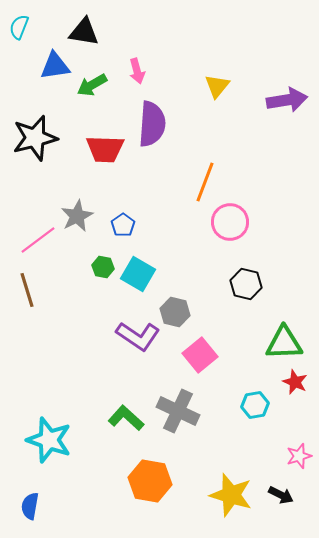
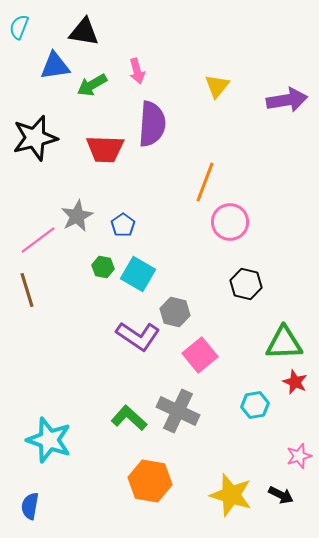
green L-shape: moved 3 px right
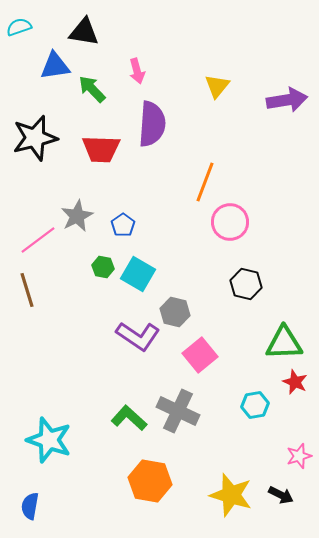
cyan semicircle: rotated 50 degrees clockwise
green arrow: moved 4 px down; rotated 76 degrees clockwise
red trapezoid: moved 4 px left
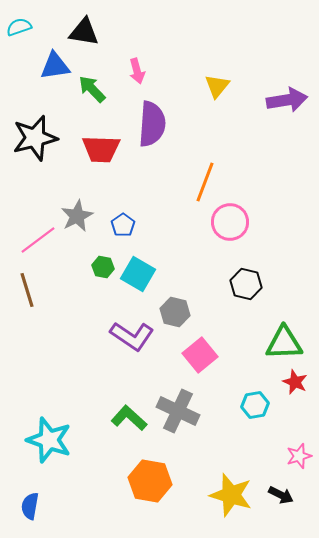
purple L-shape: moved 6 px left
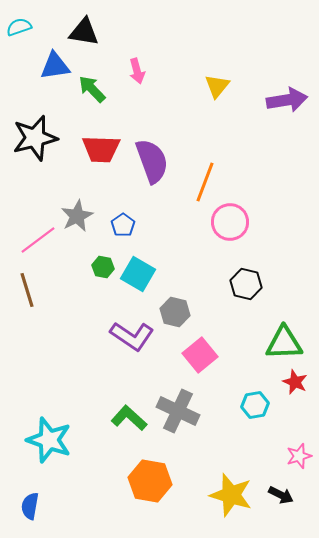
purple semicircle: moved 37 px down; rotated 24 degrees counterclockwise
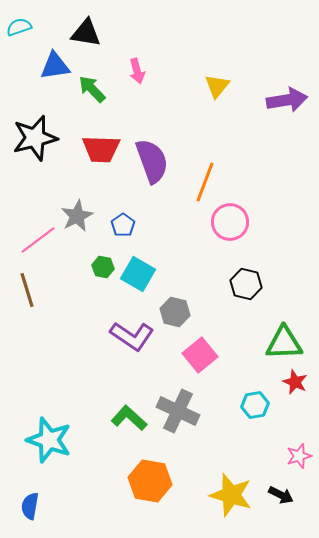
black triangle: moved 2 px right, 1 px down
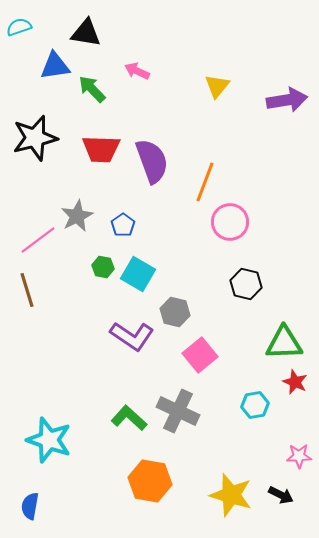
pink arrow: rotated 130 degrees clockwise
pink star: rotated 15 degrees clockwise
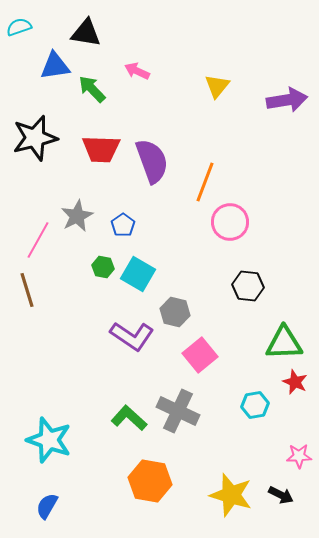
pink line: rotated 24 degrees counterclockwise
black hexagon: moved 2 px right, 2 px down; rotated 8 degrees counterclockwise
blue semicircle: moved 17 px right; rotated 20 degrees clockwise
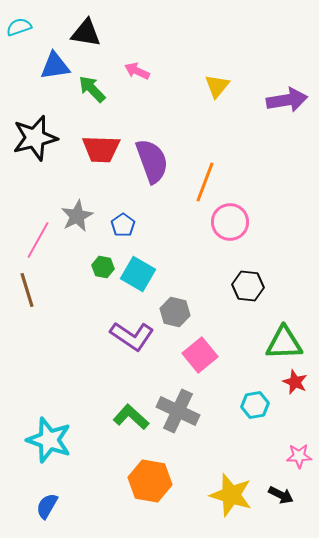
green L-shape: moved 2 px right, 1 px up
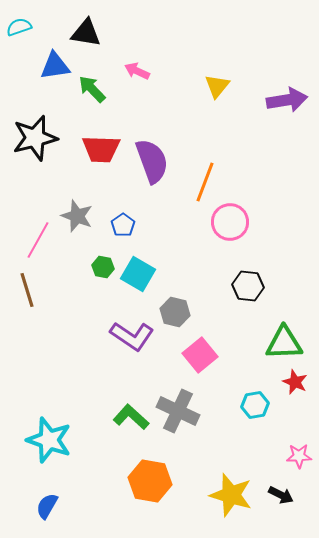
gray star: rotated 24 degrees counterclockwise
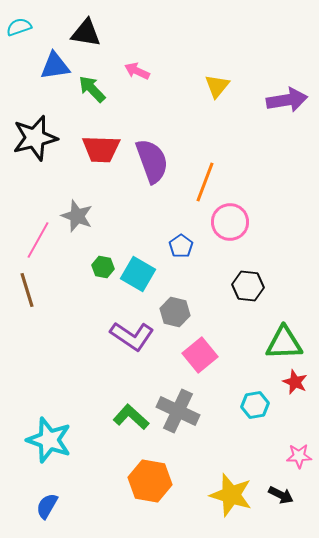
blue pentagon: moved 58 px right, 21 px down
